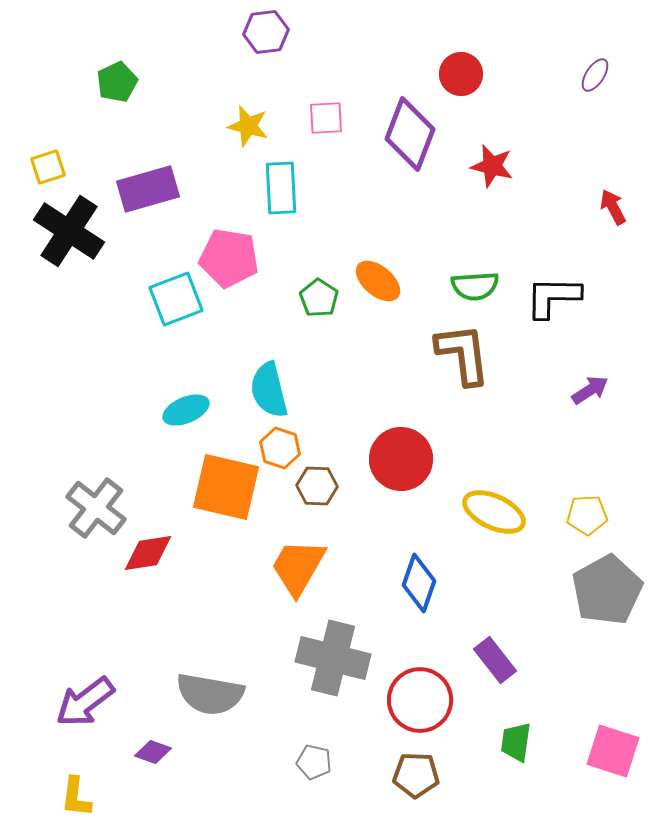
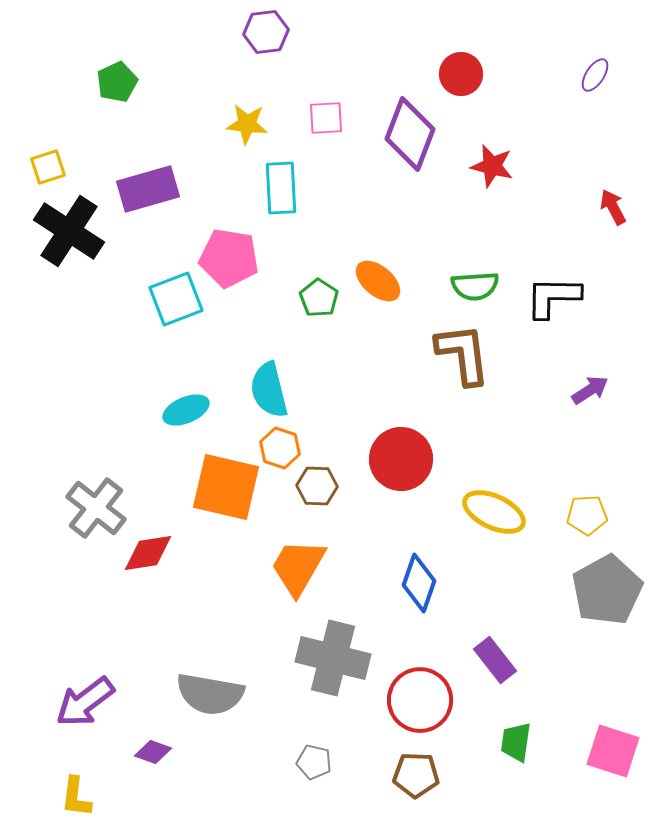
yellow star at (248, 126): moved 1 px left, 2 px up; rotated 9 degrees counterclockwise
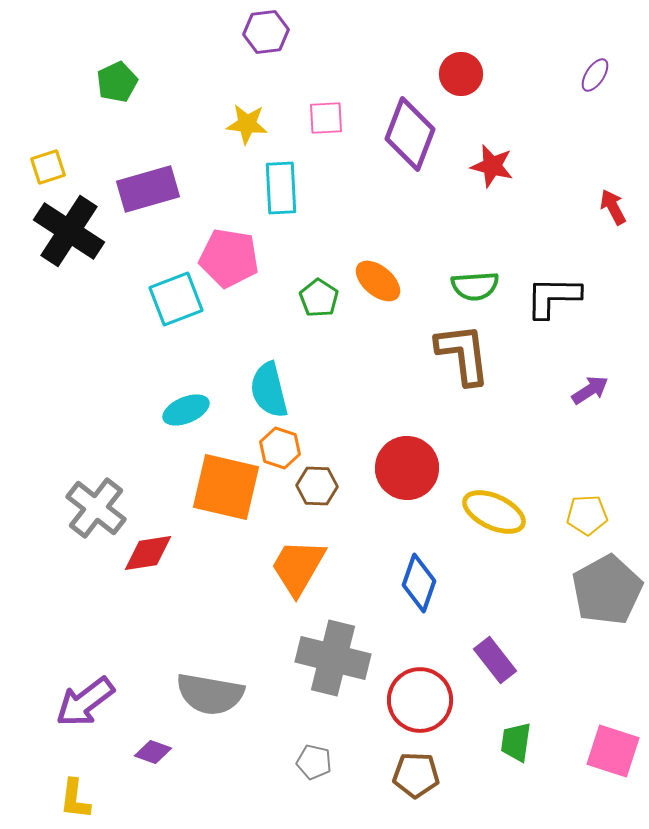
red circle at (401, 459): moved 6 px right, 9 px down
yellow L-shape at (76, 797): moved 1 px left, 2 px down
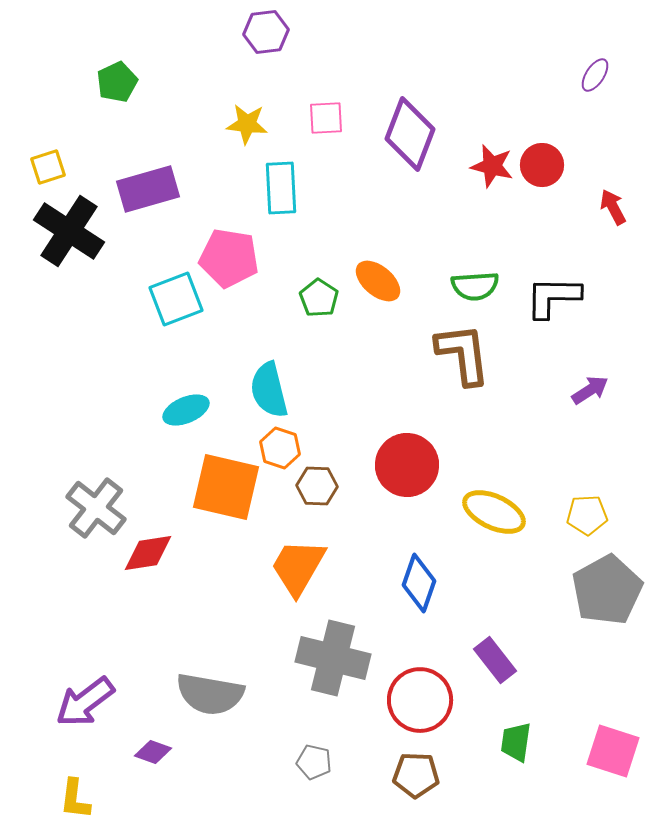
red circle at (461, 74): moved 81 px right, 91 px down
red circle at (407, 468): moved 3 px up
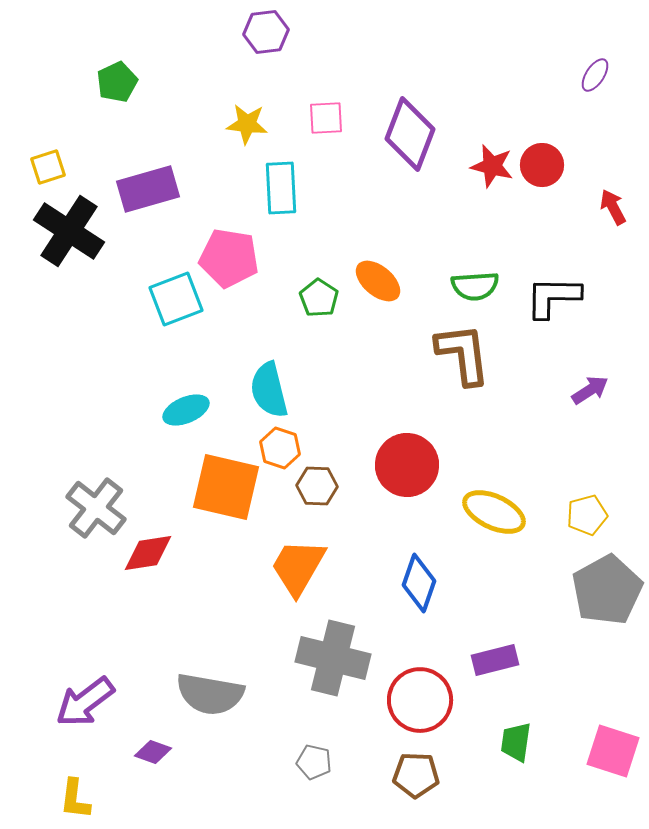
yellow pentagon at (587, 515): rotated 12 degrees counterclockwise
purple rectangle at (495, 660): rotated 66 degrees counterclockwise
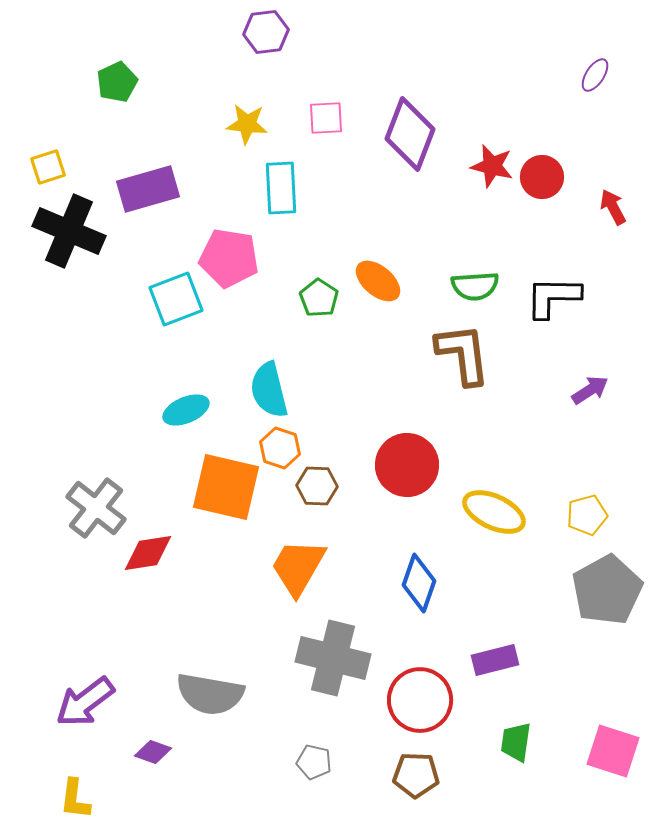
red circle at (542, 165): moved 12 px down
black cross at (69, 231): rotated 10 degrees counterclockwise
